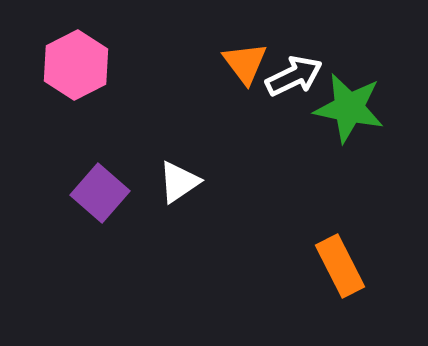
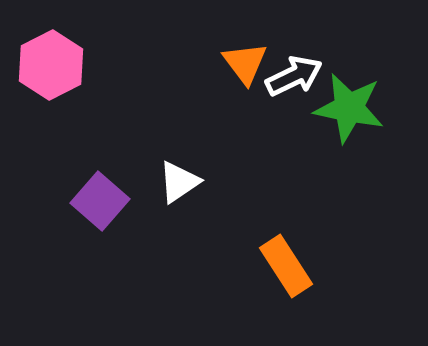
pink hexagon: moved 25 px left
purple square: moved 8 px down
orange rectangle: moved 54 px left; rotated 6 degrees counterclockwise
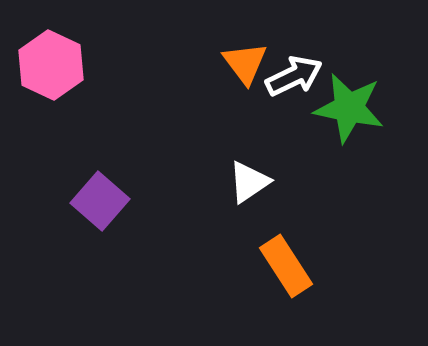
pink hexagon: rotated 8 degrees counterclockwise
white triangle: moved 70 px right
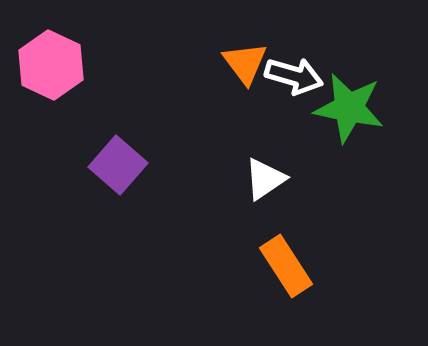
white arrow: rotated 42 degrees clockwise
white triangle: moved 16 px right, 3 px up
purple square: moved 18 px right, 36 px up
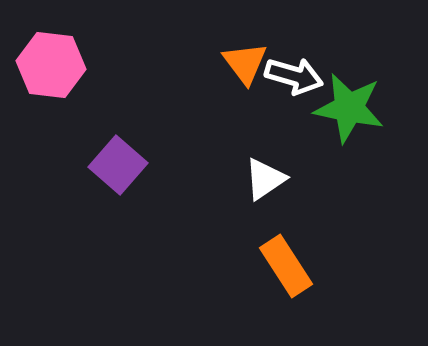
pink hexagon: rotated 18 degrees counterclockwise
